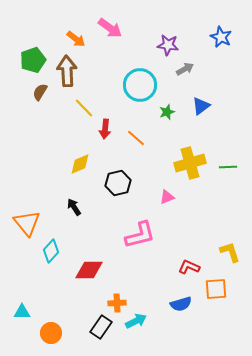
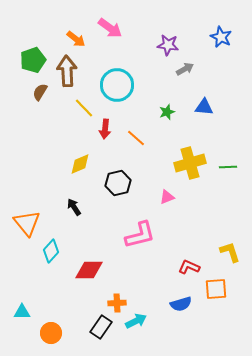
cyan circle: moved 23 px left
blue triangle: moved 3 px right, 1 px down; rotated 42 degrees clockwise
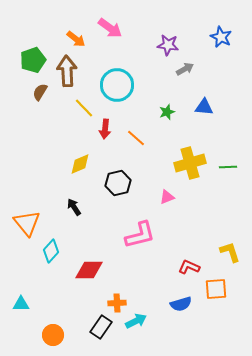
cyan triangle: moved 1 px left, 8 px up
orange circle: moved 2 px right, 2 px down
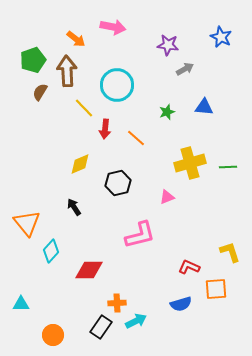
pink arrow: moved 3 px right, 1 px up; rotated 25 degrees counterclockwise
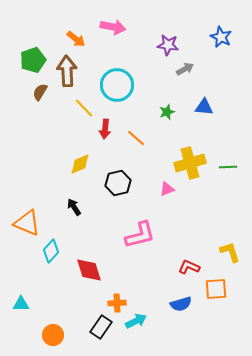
pink triangle: moved 8 px up
orange triangle: rotated 28 degrees counterclockwise
red diamond: rotated 72 degrees clockwise
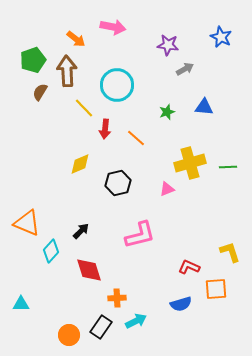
black arrow: moved 7 px right, 24 px down; rotated 78 degrees clockwise
orange cross: moved 5 px up
orange circle: moved 16 px right
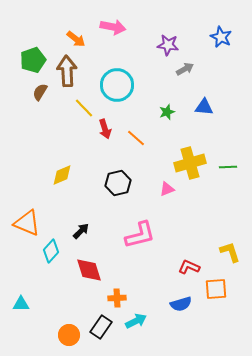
red arrow: rotated 24 degrees counterclockwise
yellow diamond: moved 18 px left, 11 px down
